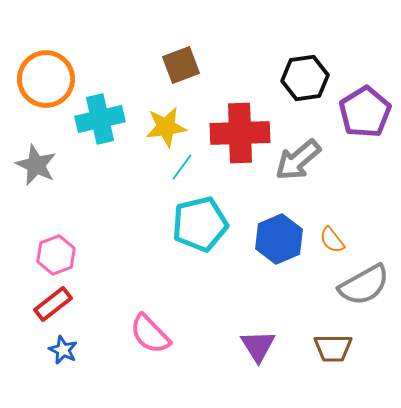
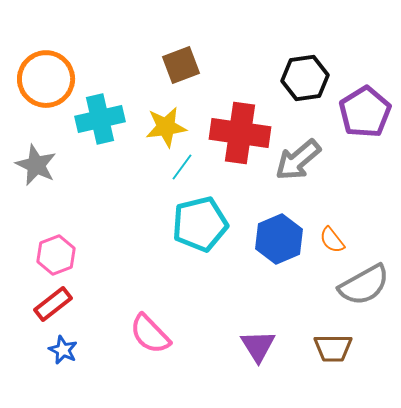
red cross: rotated 10 degrees clockwise
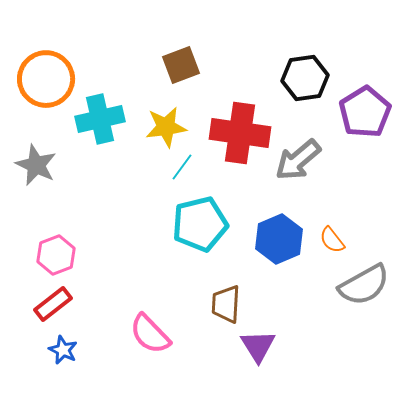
brown trapezoid: moved 107 px left, 44 px up; rotated 93 degrees clockwise
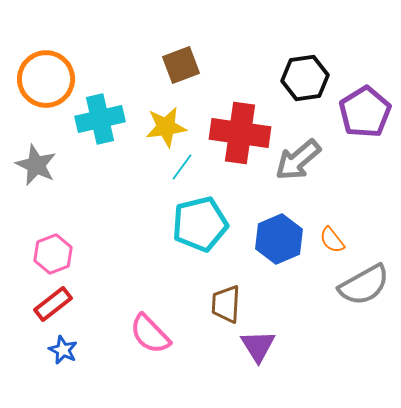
pink hexagon: moved 3 px left, 1 px up
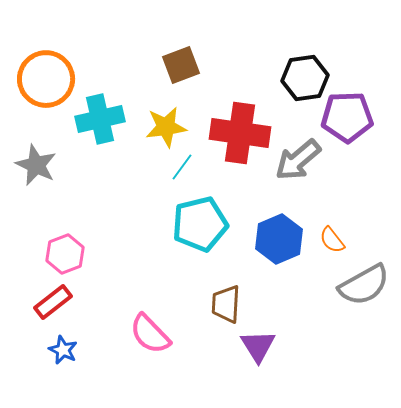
purple pentagon: moved 18 px left, 5 px down; rotated 30 degrees clockwise
pink hexagon: moved 12 px right
red rectangle: moved 2 px up
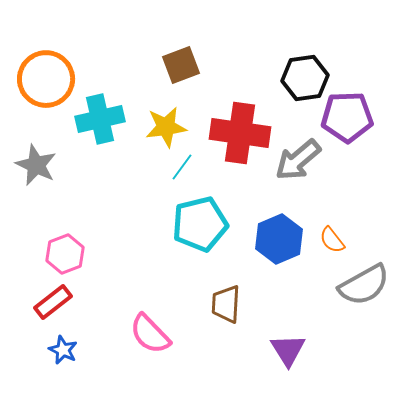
purple triangle: moved 30 px right, 4 px down
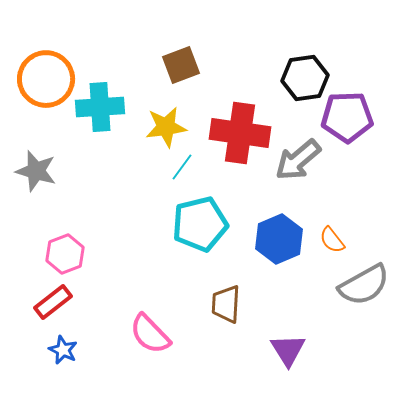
cyan cross: moved 12 px up; rotated 9 degrees clockwise
gray star: moved 6 px down; rotated 9 degrees counterclockwise
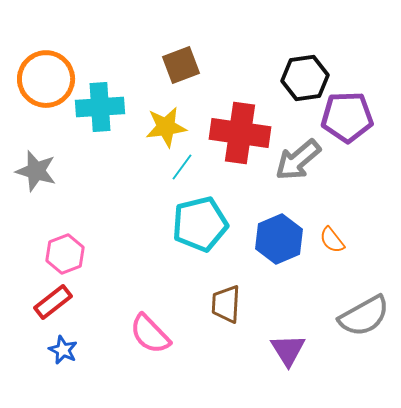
gray semicircle: moved 31 px down
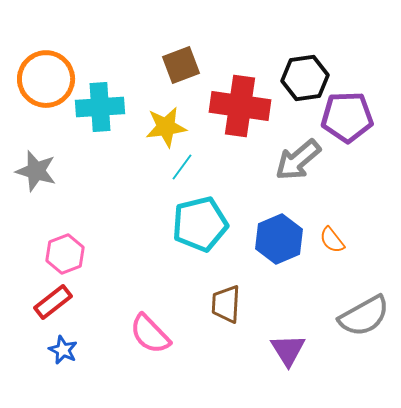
red cross: moved 27 px up
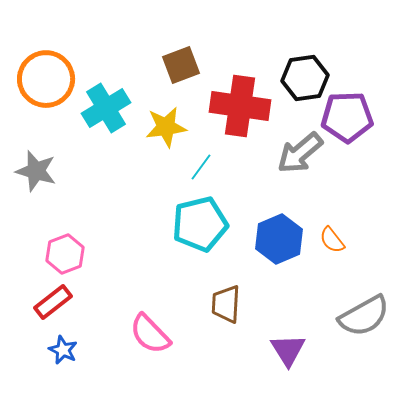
cyan cross: moved 6 px right, 1 px down; rotated 27 degrees counterclockwise
gray arrow: moved 2 px right, 7 px up
cyan line: moved 19 px right
